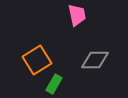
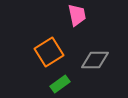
orange square: moved 12 px right, 8 px up
green rectangle: moved 6 px right; rotated 24 degrees clockwise
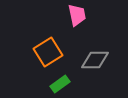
orange square: moved 1 px left
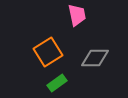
gray diamond: moved 2 px up
green rectangle: moved 3 px left, 1 px up
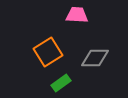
pink trapezoid: rotated 75 degrees counterclockwise
green rectangle: moved 4 px right
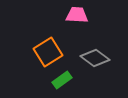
gray diamond: rotated 36 degrees clockwise
green rectangle: moved 1 px right, 3 px up
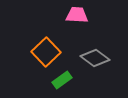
orange square: moved 2 px left; rotated 12 degrees counterclockwise
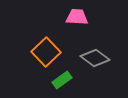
pink trapezoid: moved 2 px down
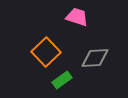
pink trapezoid: rotated 15 degrees clockwise
gray diamond: rotated 40 degrees counterclockwise
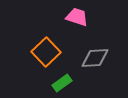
green rectangle: moved 3 px down
